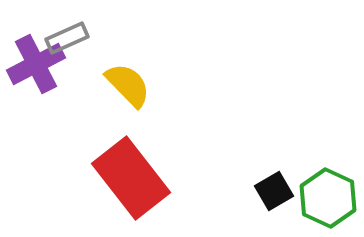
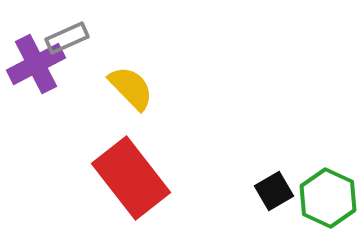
yellow semicircle: moved 3 px right, 3 px down
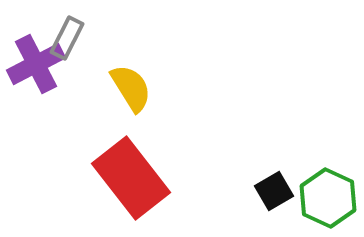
gray rectangle: rotated 39 degrees counterclockwise
yellow semicircle: rotated 12 degrees clockwise
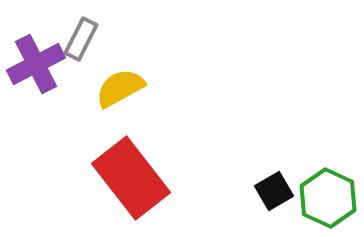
gray rectangle: moved 14 px right, 1 px down
yellow semicircle: moved 11 px left; rotated 87 degrees counterclockwise
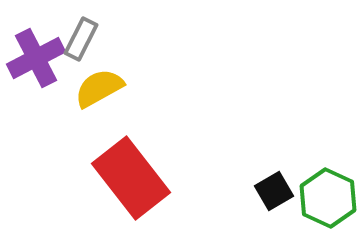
purple cross: moved 6 px up
yellow semicircle: moved 21 px left
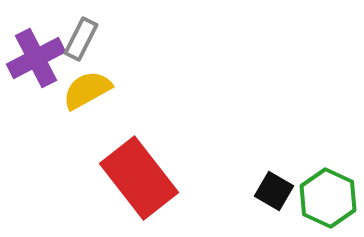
yellow semicircle: moved 12 px left, 2 px down
red rectangle: moved 8 px right
black square: rotated 30 degrees counterclockwise
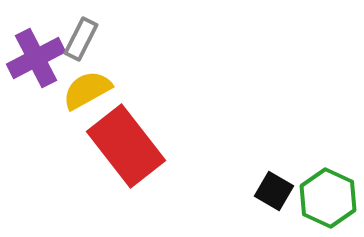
red rectangle: moved 13 px left, 32 px up
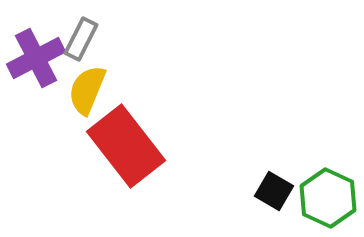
yellow semicircle: rotated 39 degrees counterclockwise
